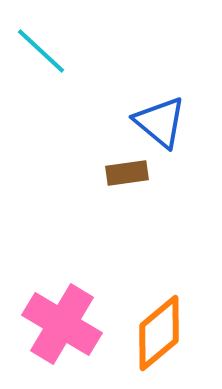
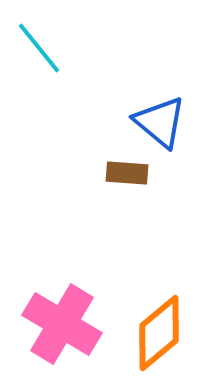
cyan line: moved 2 px left, 3 px up; rotated 8 degrees clockwise
brown rectangle: rotated 12 degrees clockwise
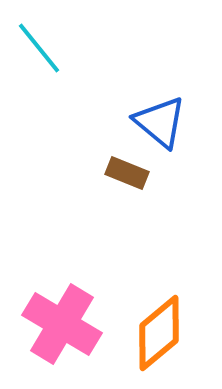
brown rectangle: rotated 18 degrees clockwise
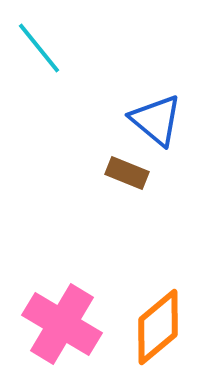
blue triangle: moved 4 px left, 2 px up
orange diamond: moved 1 px left, 6 px up
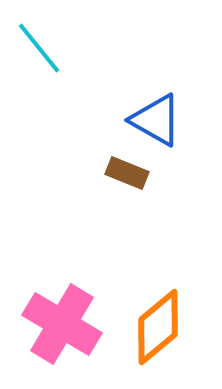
blue triangle: rotated 10 degrees counterclockwise
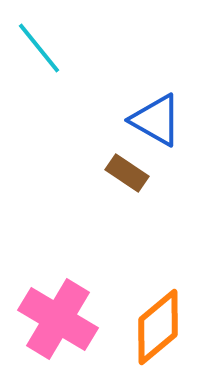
brown rectangle: rotated 12 degrees clockwise
pink cross: moved 4 px left, 5 px up
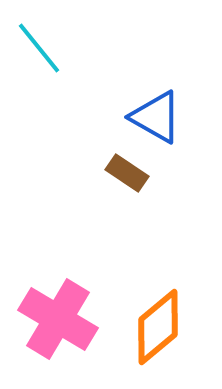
blue triangle: moved 3 px up
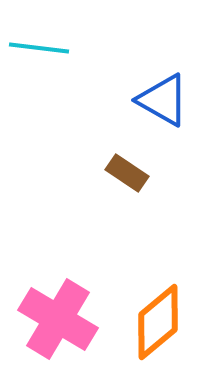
cyan line: rotated 44 degrees counterclockwise
blue triangle: moved 7 px right, 17 px up
orange diamond: moved 5 px up
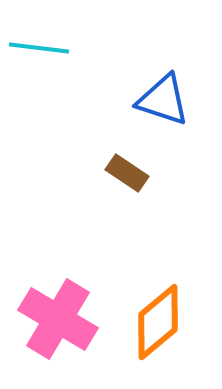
blue triangle: rotated 12 degrees counterclockwise
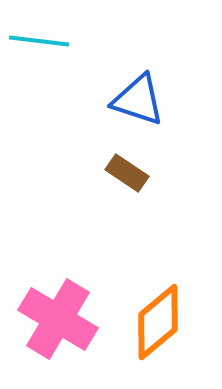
cyan line: moved 7 px up
blue triangle: moved 25 px left
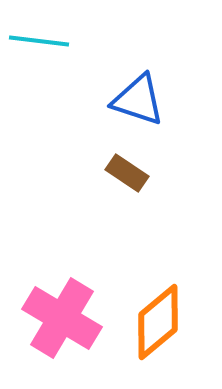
pink cross: moved 4 px right, 1 px up
